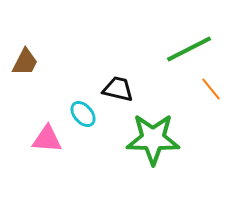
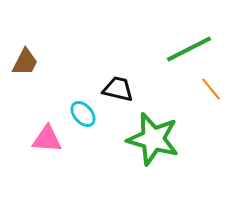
green star: rotated 14 degrees clockwise
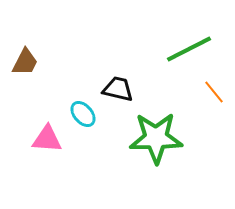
orange line: moved 3 px right, 3 px down
green star: moved 3 px right, 1 px up; rotated 16 degrees counterclockwise
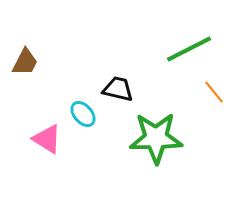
pink triangle: rotated 28 degrees clockwise
